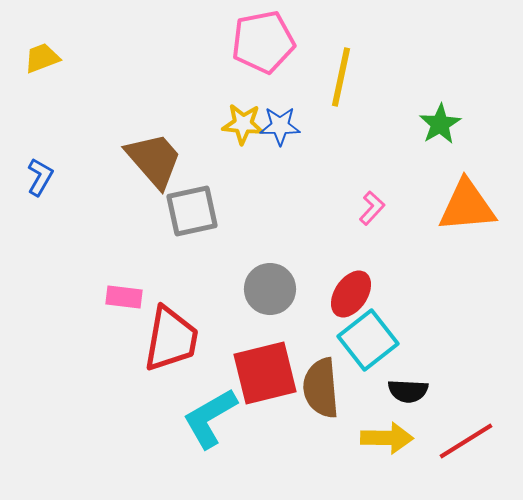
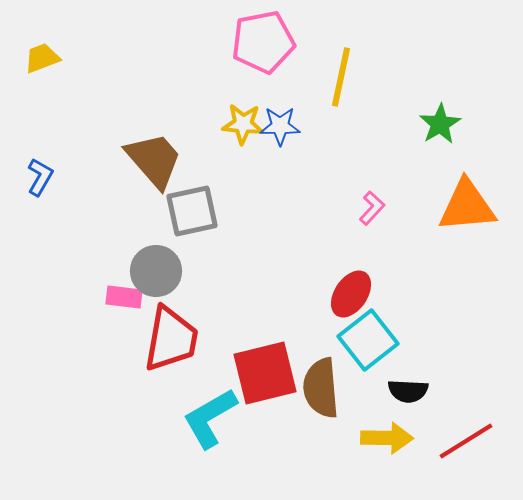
gray circle: moved 114 px left, 18 px up
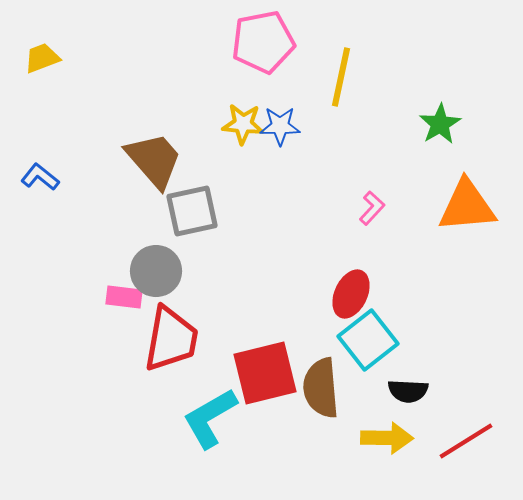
blue L-shape: rotated 81 degrees counterclockwise
red ellipse: rotated 9 degrees counterclockwise
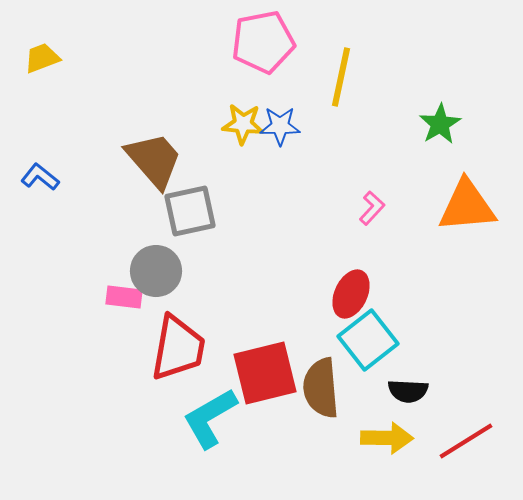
gray square: moved 2 px left
red trapezoid: moved 7 px right, 9 px down
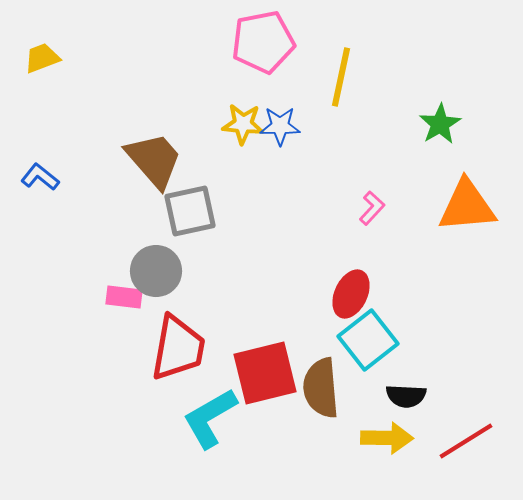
black semicircle: moved 2 px left, 5 px down
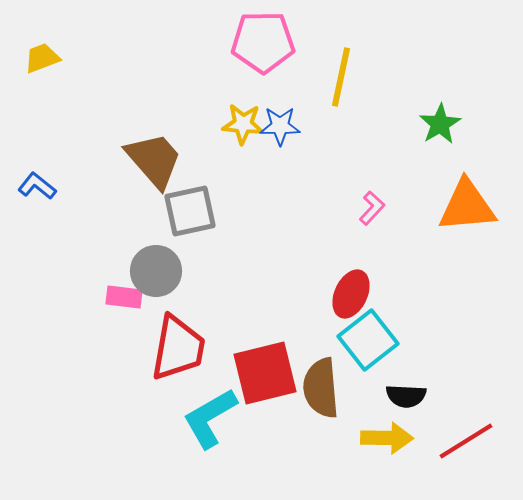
pink pentagon: rotated 10 degrees clockwise
blue L-shape: moved 3 px left, 9 px down
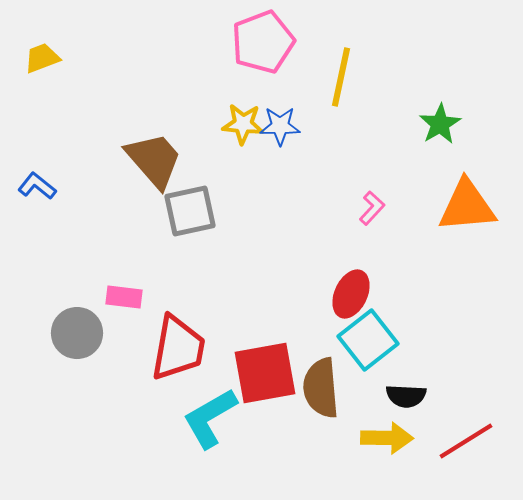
pink pentagon: rotated 20 degrees counterclockwise
gray circle: moved 79 px left, 62 px down
red square: rotated 4 degrees clockwise
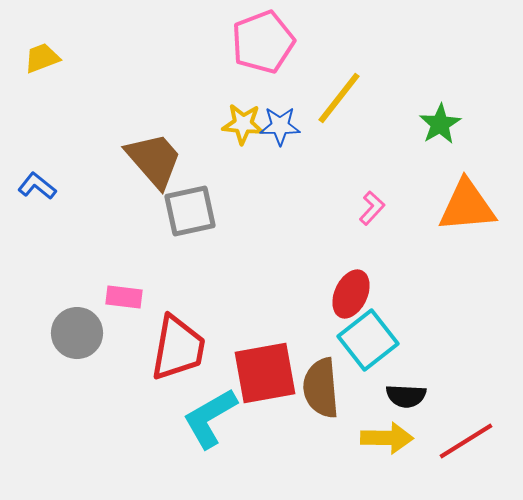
yellow line: moved 2 px left, 21 px down; rotated 26 degrees clockwise
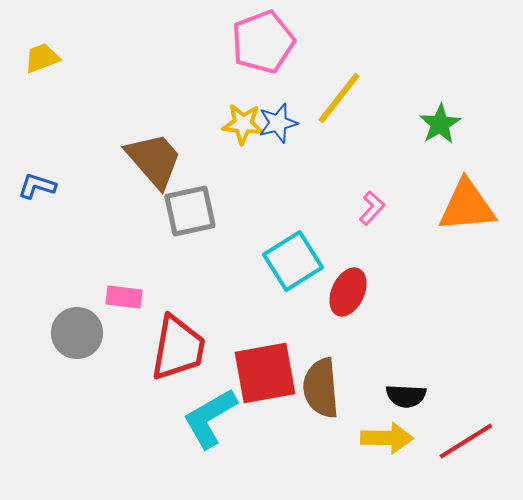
blue star: moved 2 px left, 3 px up; rotated 15 degrees counterclockwise
blue L-shape: rotated 21 degrees counterclockwise
red ellipse: moved 3 px left, 2 px up
cyan square: moved 75 px left, 79 px up; rotated 6 degrees clockwise
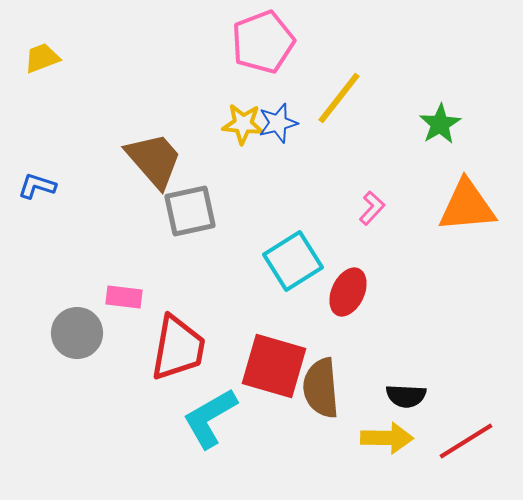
red square: moved 9 px right, 7 px up; rotated 26 degrees clockwise
